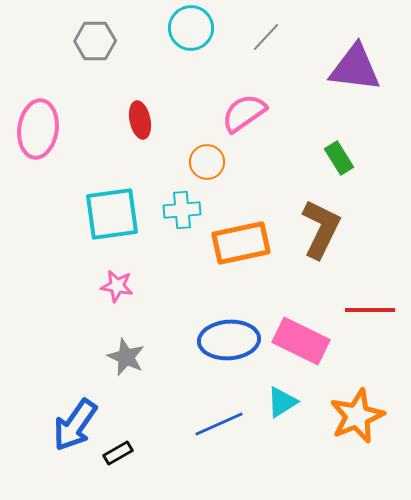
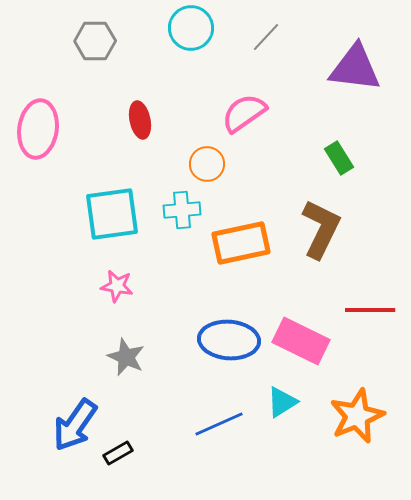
orange circle: moved 2 px down
blue ellipse: rotated 8 degrees clockwise
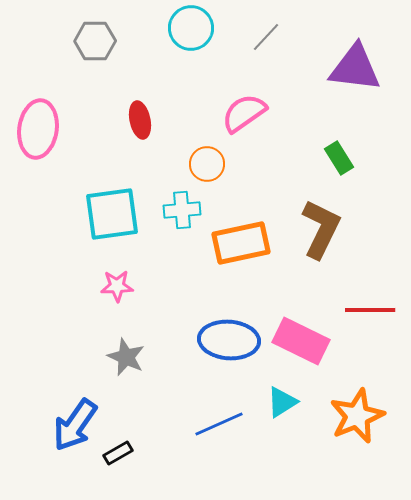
pink star: rotated 12 degrees counterclockwise
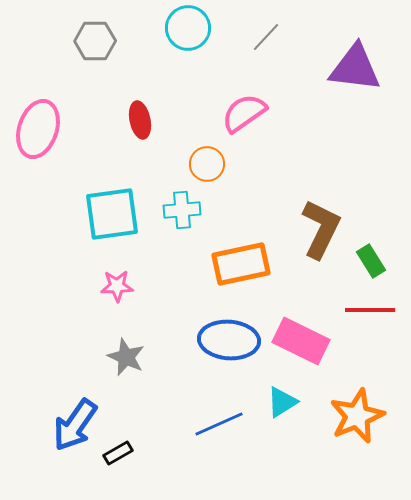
cyan circle: moved 3 px left
pink ellipse: rotated 10 degrees clockwise
green rectangle: moved 32 px right, 103 px down
orange rectangle: moved 21 px down
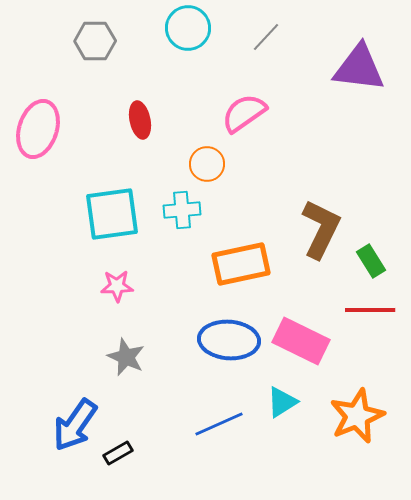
purple triangle: moved 4 px right
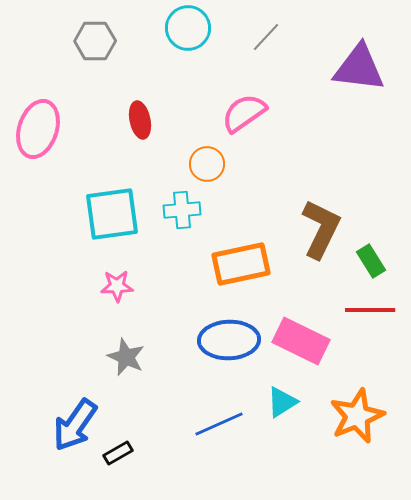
blue ellipse: rotated 6 degrees counterclockwise
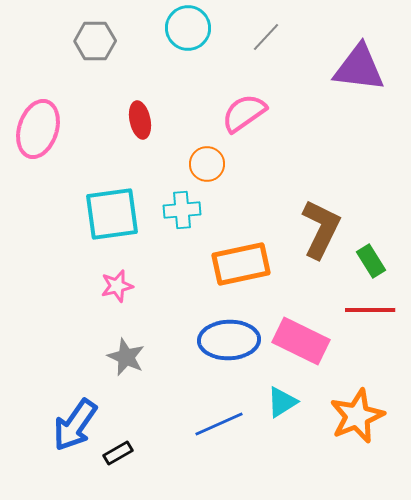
pink star: rotated 12 degrees counterclockwise
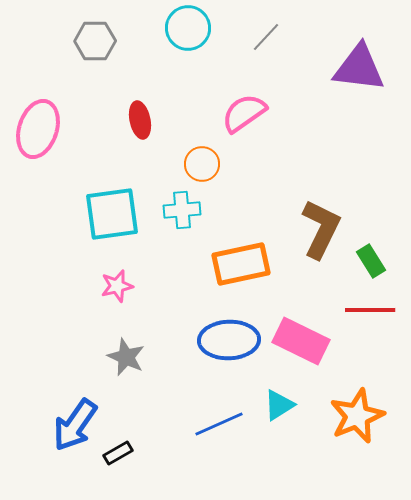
orange circle: moved 5 px left
cyan triangle: moved 3 px left, 3 px down
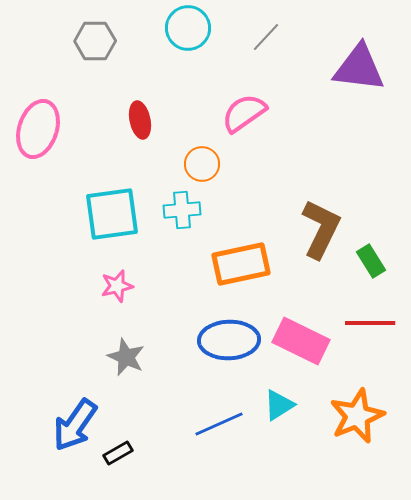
red line: moved 13 px down
